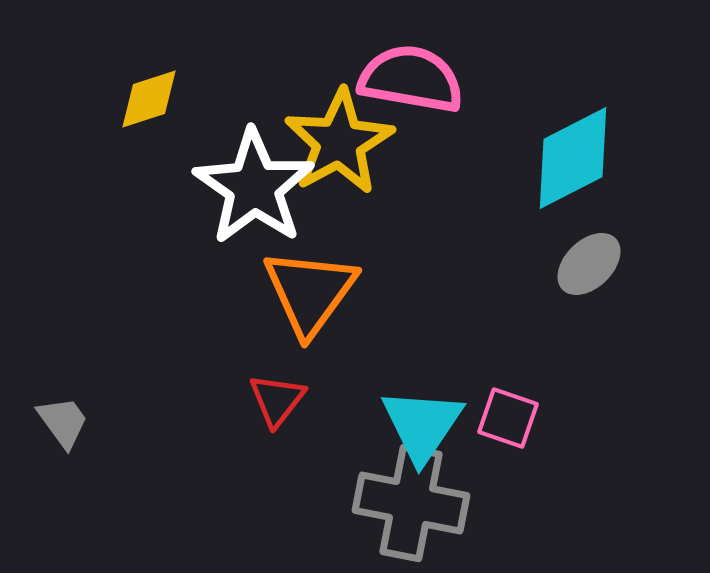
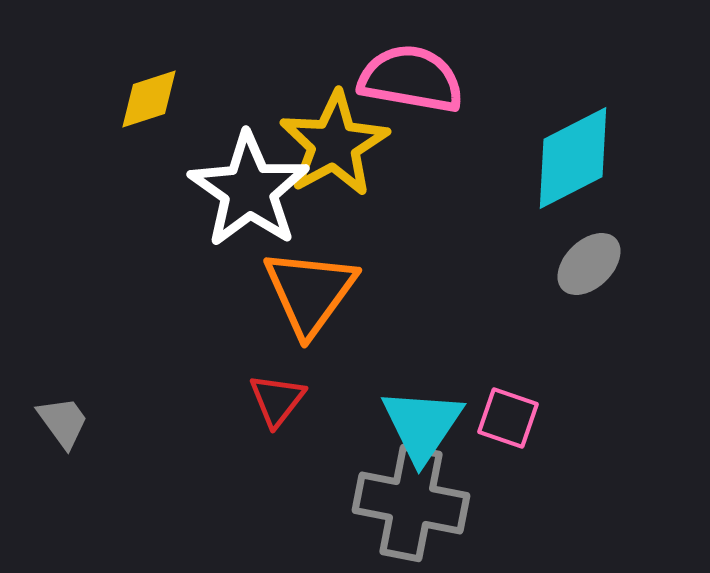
yellow star: moved 5 px left, 2 px down
white star: moved 5 px left, 3 px down
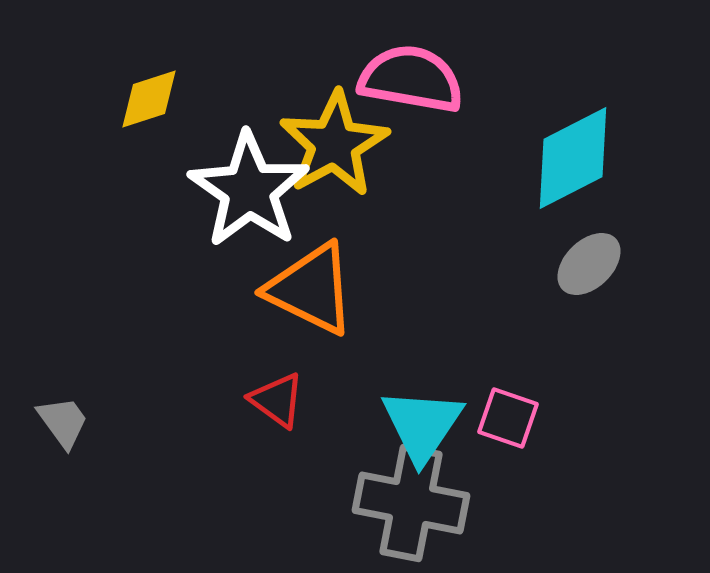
orange triangle: moved 1 px right, 3 px up; rotated 40 degrees counterclockwise
red triangle: rotated 32 degrees counterclockwise
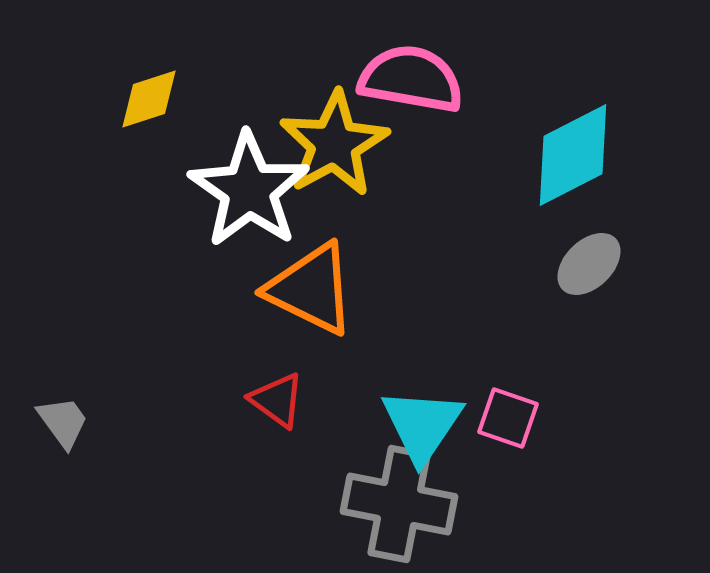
cyan diamond: moved 3 px up
gray cross: moved 12 px left, 1 px down
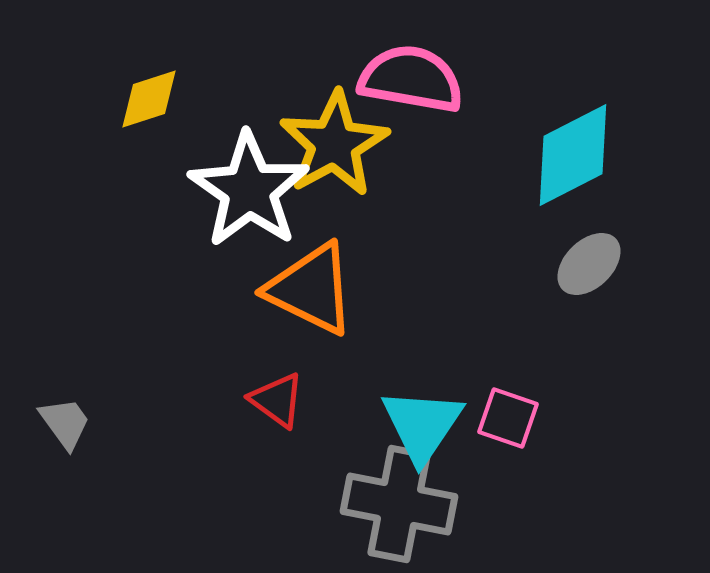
gray trapezoid: moved 2 px right, 1 px down
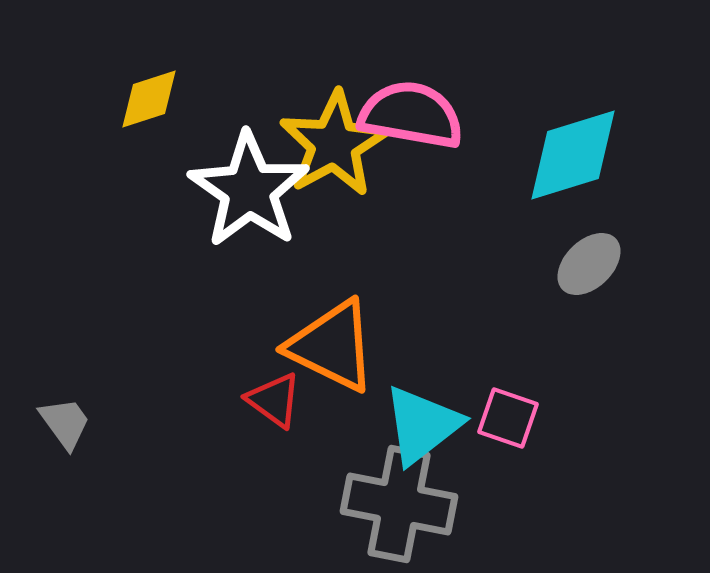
pink semicircle: moved 36 px down
cyan diamond: rotated 10 degrees clockwise
orange triangle: moved 21 px right, 57 px down
red triangle: moved 3 px left
cyan triangle: rotated 18 degrees clockwise
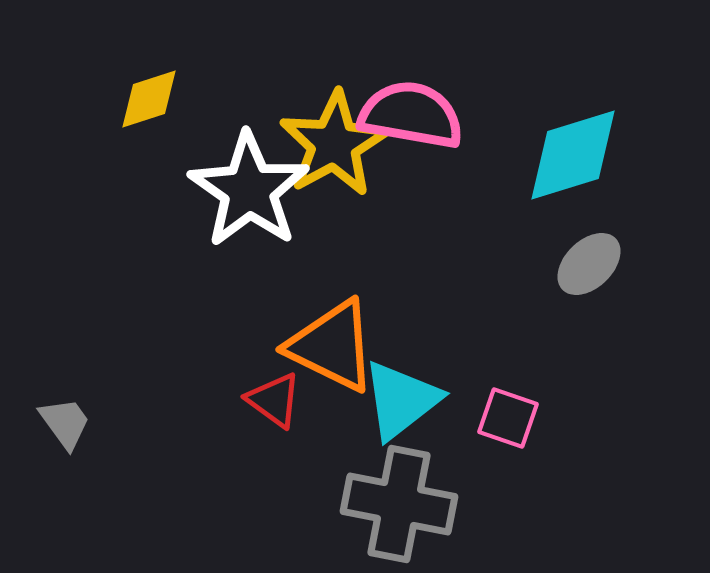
cyan triangle: moved 21 px left, 25 px up
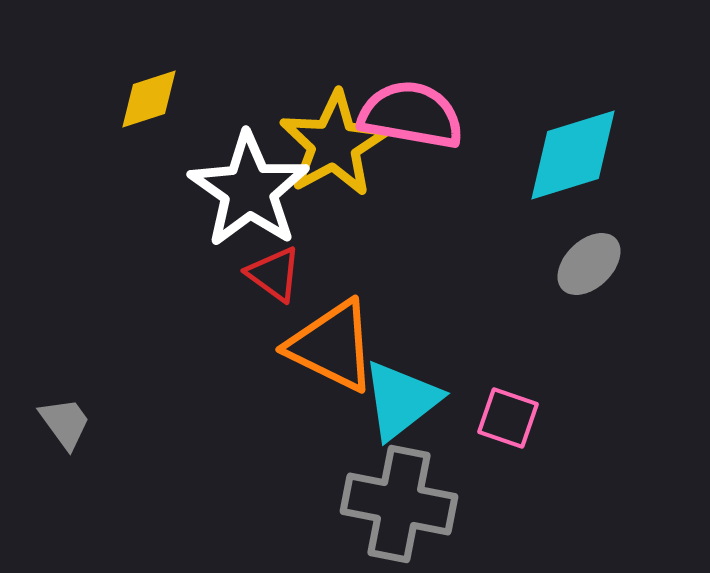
red triangle: moved 126 px up
